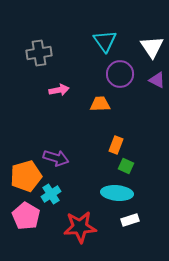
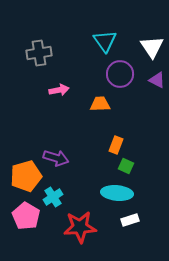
cyan cross: moved 2 px right, 3 px down
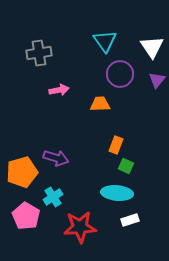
purple triangle: rotated 42 degrees clockwise
orange pentagon: moved 4 px left, 4 px up
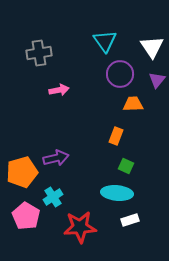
orange trapezoid: moved 33 px right
orange rectangle: moved 9 px up
purple arrow: rotated 30 degrees counterclockwise
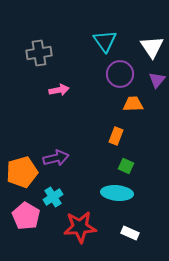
white rectangle: moved 13 px down; rotated 42 degrees clockwise
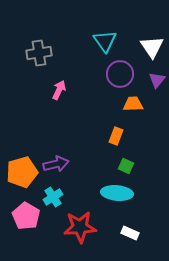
pink arrow: rotated 54 degrees counterclockwise
purple arrow: moved 6 px down
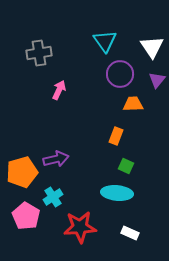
purple arrow: moved 5 px up
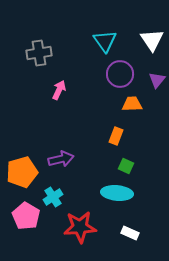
white triangle: moved 7 px up
orange trapezoid: moved 1 px left
purple arrow: moved 5 px right
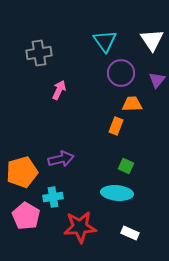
purple circle: moved 1 px right, 1 px up
orange rectangle: moved 10 px up
cyan cross: rotated 24 degrees clockwise
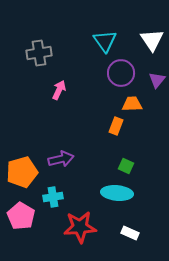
pink pentagon: moved 5 px left
